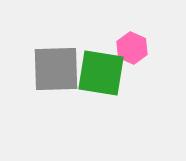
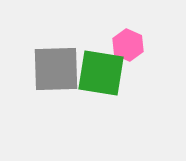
pink hexagon: moved 4 px left, 3 px up
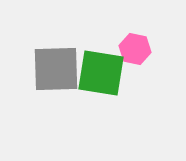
pink hexagon: moved 7 px right, 4 px down; rotated 12 degrees counterclockwise
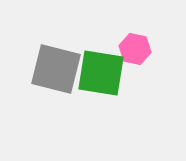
gray square: rotated 16 degrees clockwise
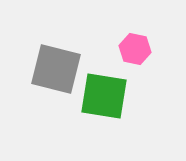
green square: moved 3 px right, 23 px down
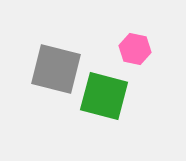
green square: rotated 6 degrees clockwise
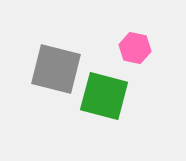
pink hexagon: moved 1 px up
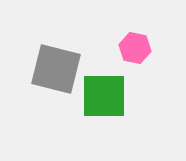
green square: rotated 15 degrees counterclockwise
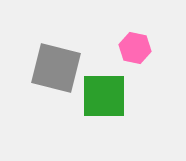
gray square: moved 1 px up
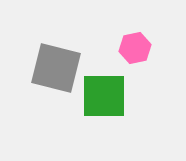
pink hexagon: rotated 24 degrees counterclockwise
